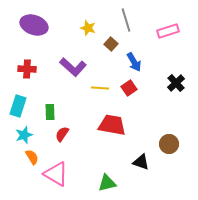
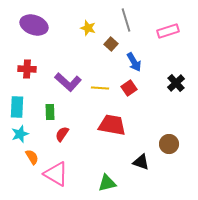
purple L-shape: moved 5 px left, 15 px down
cyan rectangle: moved 1 px left, 1 px down; rotated 15 degrees counterclockwise
cyan star: moved 4 px left, 1 px up
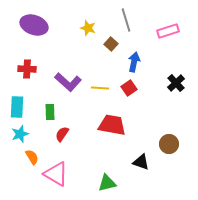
blue arrow: rotated 138 degrees counterclockwise
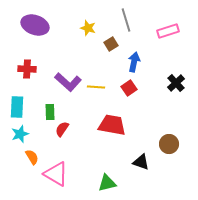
purple ellipse: moved 1 px right
brown square: rotated 16 degrees clockwise
yellow line: moved 4 px left, 1 px up
red semicircle: moved 5 px up
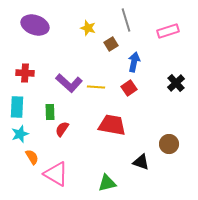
red cross: moved 2 px left, 4 px down
purple L-shape: moved 1 px right, 1 px down
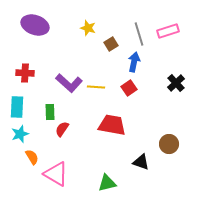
gray line: moved 13 px right, 14 px down
